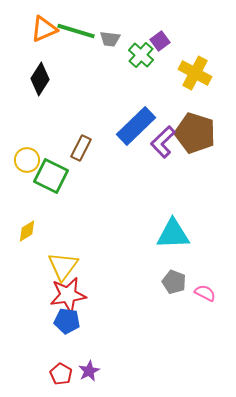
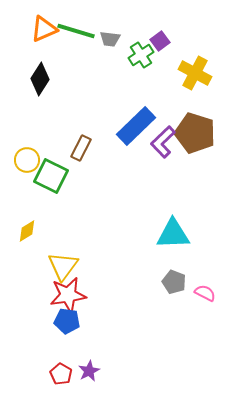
green cross: rotated 15 degrees clockwise
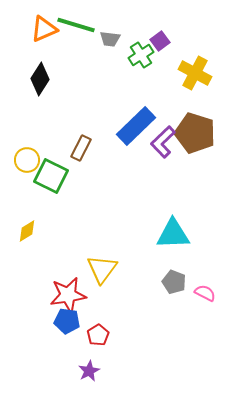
green line: moved 6 px up
yellow triangle: moved 39 px right, 3 px down
red pentagon: moved 37 px right, 39 px up; rotated 10 degrees clockwise
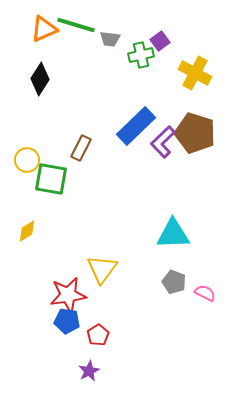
green cross: rotated 20 degrees clockwise
green square: moved 3 px down; rotated 16 degrees counterclockwise
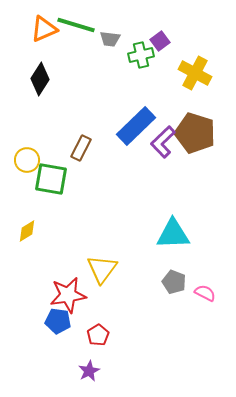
blue pentagon: moved 9 px left
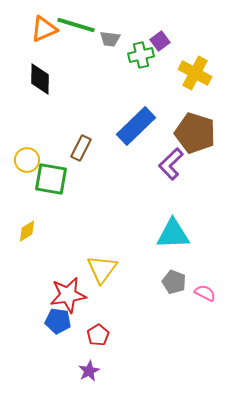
black diamond: rotated 32 degrees counterclockwise
purple L-shape: moved 8 px right, 22 px down
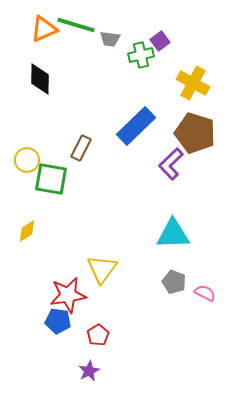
yellow cross: moved 2 px left, 10 px down
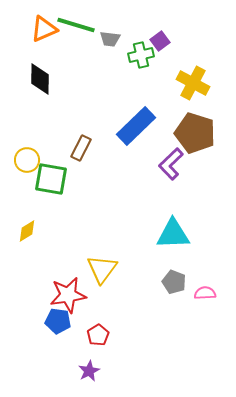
pink semicircle: rotated 30 degrees counterclockwise
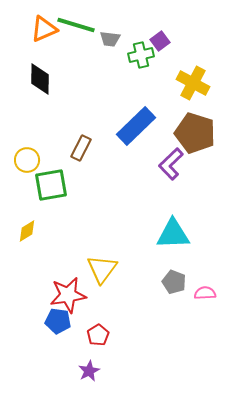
green square: moved 6 px down; rotated 20 degrees counterclockwise
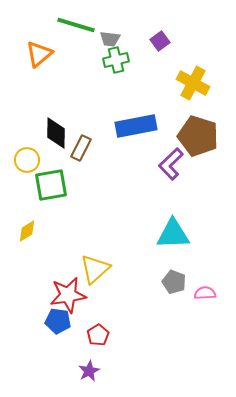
orange triangle: moved 5 px left, 25 px down; rotated 16 degrees counterclockwise
green cross: moved 25 px left, 5 px down
black diamond: moved 16 px right, 54 px down
blue rectangle: rotated 33 degrees clockwise
brown pentagon: moved 3 px right, 3 px down
yellow triangle: moved 7 px left; rotated 12 degrees clockwise
